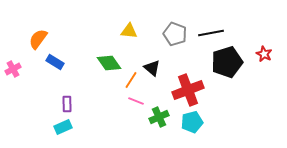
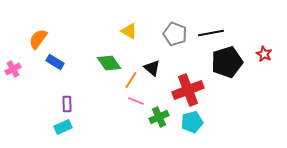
yellow triangle: rotated 24 degrees clockwise
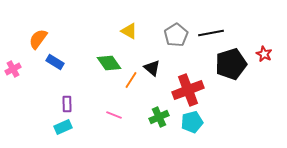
gray pentagon: moved 1 px right, 1 px down; rotated 20 degrees clockwise
black pentagon: moved 4 px right, 2 px down
pink line: moved 22 px left, 14 px down
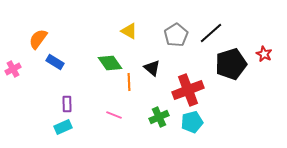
black line: rotated 30 degrees counterclockwise
green diamond: moved 1 px right
orange line: moved 2 px left, 2 px down; rotated 36 degrees counterclockwise
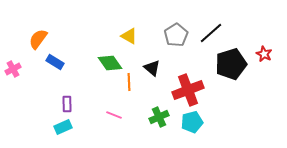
yellow triangle: moved 5 px down
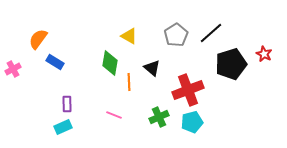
green diamond: rotated 45 degrees clockwise
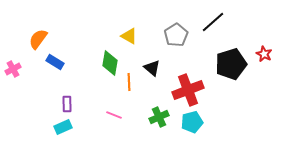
black line: moved 2 px right, 11 px up
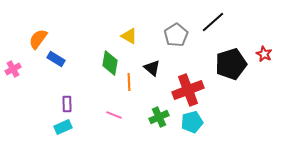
blue rectangle: moved 1 px right, 3 px up
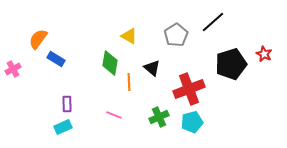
red cross: moved 1 px right, 1 px up
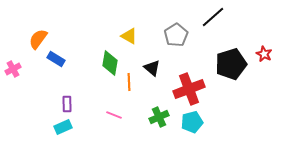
black line: moved 5 px up
